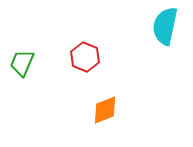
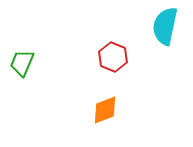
red hexagon: moved 28 px right
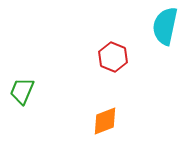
green trapezoid: moved 28 px down
orange diamond: moved 11 px down
